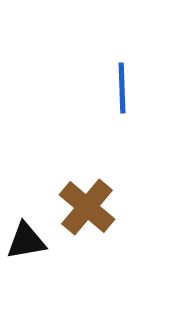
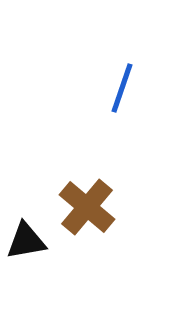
blue line: rotated 21 degrees clockwise
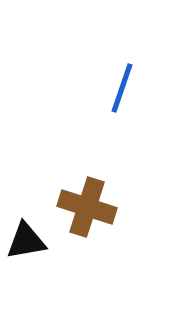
brown cross: rotated 22 degrees counterclockwise
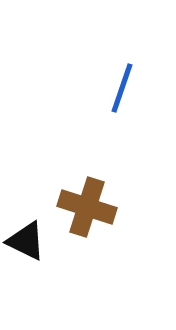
black triangle: rotated 36 degrees clockwise
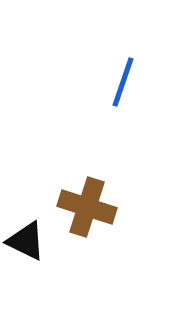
blue line: moved 1 px right, 6 px up
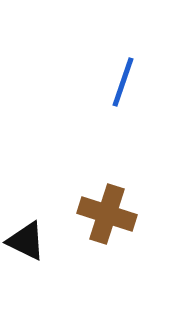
brown cross: moved 20 px right, 7 px down
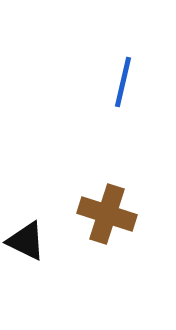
blue line: rotated 6 degrees counterclockwise
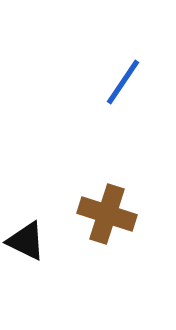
blue line: rotated 21 degrees clockwise
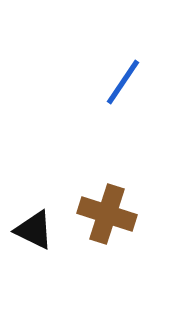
black triangle: moved 8 px right, 11 px up
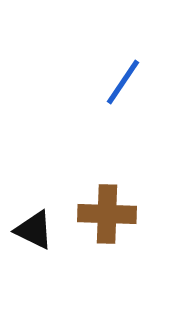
brown cross: rotated 16 degrees counterclockwise
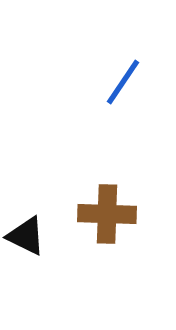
black triangle: moved 8 px left, 6 px down
